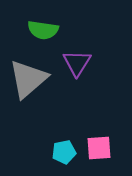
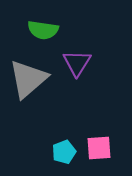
cyan pentagon: rotated 10 degrees counterclockwise
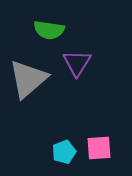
green semicircle: moved 6 px right
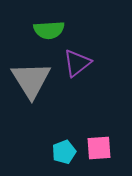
green semicircle: rotated 12 degrees counterclockwise
purple triangle: rotated 20 degrees clockwise
gray triangle: moved 3 px right, 1 px down; rotated 21 degrees counterclockwise
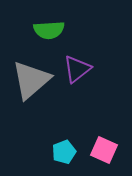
purple triangle: moved 6 px down
gray triangle: rotated 21 degrees clockwise
pink square: moved 5 px right, 2 px down; rotated 28 degrees clockwise
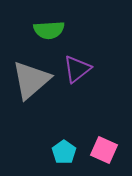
cyan pentagon: rotated 15 degrees counterclockwise
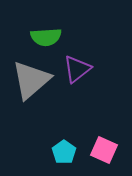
green semicircle: moved 3 px left, 7 px down
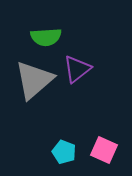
gray triangle: moved 3 px right
cyan pentagon: rotated 15 degrees counterclockwise
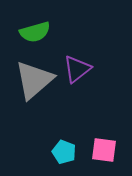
green semicircle: moved 11 px left, 5 px up; rotated 12 degrees counterclockwise
pink square: rotated 16 degrees counterclockwise
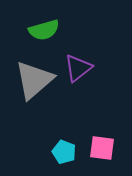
green semicircle: moved 9 px right, 2 px up
purple triangle: moved 1 px right, 1 px up
pink square: moved 2 px left, 2 px up
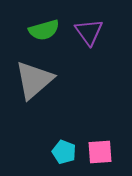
purple triangle: moved 11 px right, 36 px up; rotated 28 degrees counterclockwise
pink square: moved 2 px left, 4 px down; rotated 12 degrees counterclockwise
